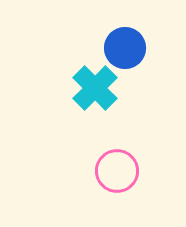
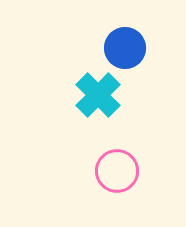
cyan cross: moved 3 px right, 7 px down
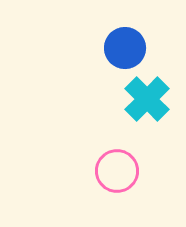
cyan cross: moved 49 px right, 4 px down
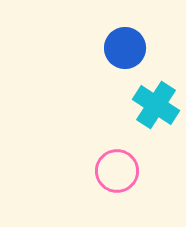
cyan cross: moved 9 px right, 6 px down; rotated 12 degrees counterclockwise
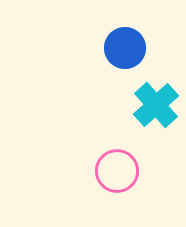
cyan cross: rotated 15 degrees clockwise
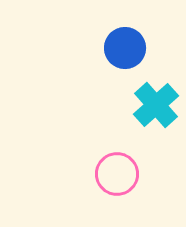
pink circle: moved 3 px down
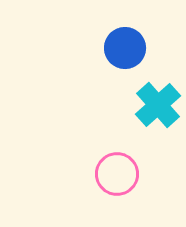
cyan cross: moved 2 px right
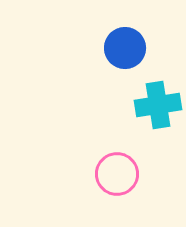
cyan cross: rotated 33 degrees clockwise
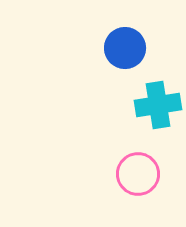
pink circle: moved 21 px right
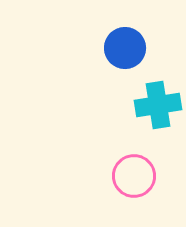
pink circle: moved 4 px left, 2 px down
